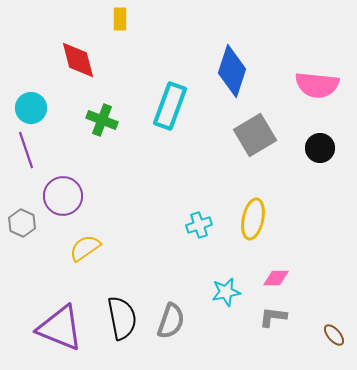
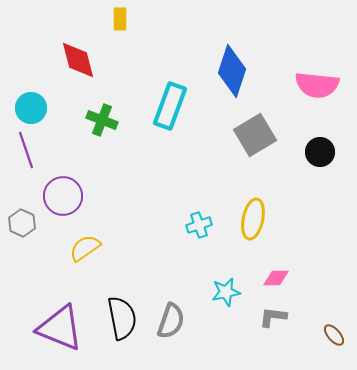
black circle: moved 4 px down
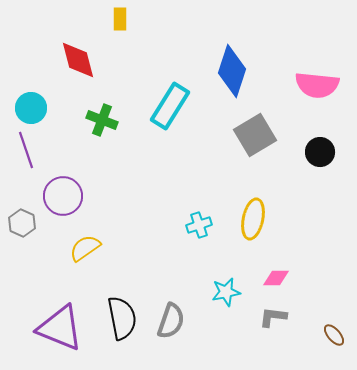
cyan rectangle: rotated 12 degrees clockwise
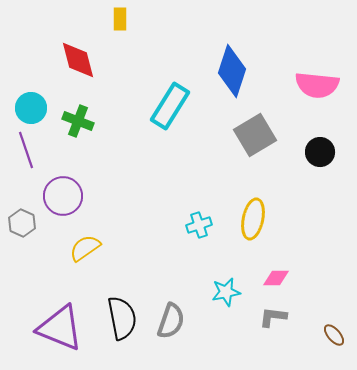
green cross: moved 24 px left, 1 px down
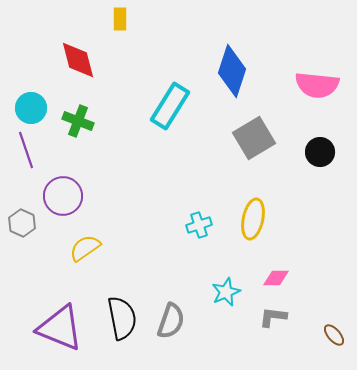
gray square: moved 1 px left, 3 px down
cyan star: rotated 12 degrees counterclockwise
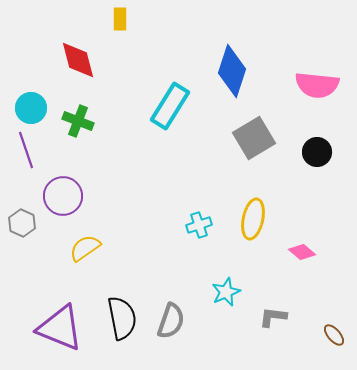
black circle: moved 3 px left
pink diamond: moved 26 px right, 26 px up; rotated 40 degrees clockwise
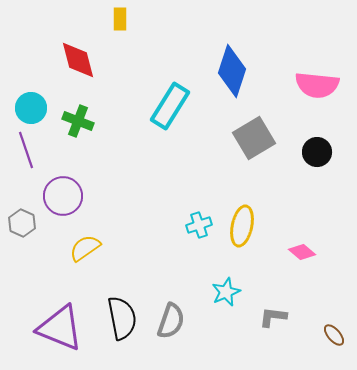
yellow ellipse: moved 11 px left, 7 px down
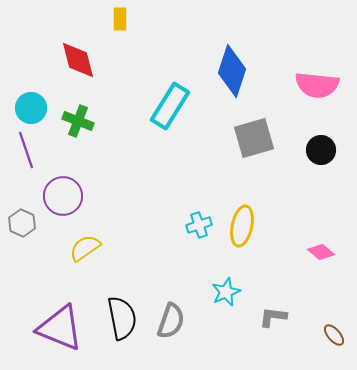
gray square: rotated 15 degrees clockwise
black circle: moved 4 px right, 2 px up
pink diamond: moved 19 px right
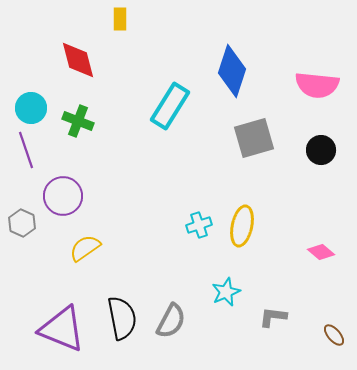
gray semicircle: rotated 9 degrees clockwise
purple triangle: moved 2 px right, 1 px down
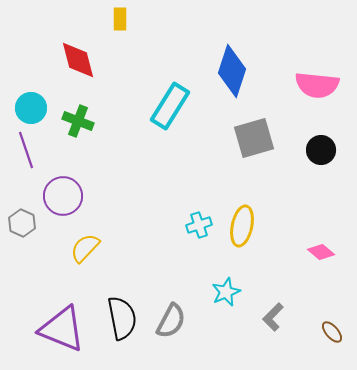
yellow semicircle: rotated 12 degrees counterclockwise
gray L-shape: rotated 52 degrees counterclockwise
brown ellipse: moved 2 px left, 3 px up
